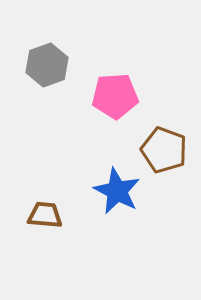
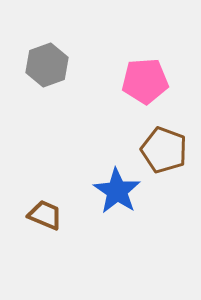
pink pentagon: moved 30 px right, 15 px up
blue star: rotated 6 degrees clockwise
brown trapezoid: rotated 18 degrees clockwise
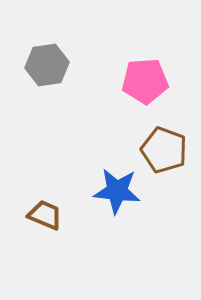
gray hexagon: rotated 12 degrees clockwise
blue star: rotated 27 degrees counterclockwise
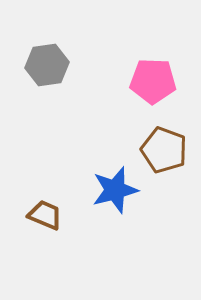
pink pentagon: moved 8 px right; rotated 6 degrees clockwise
blue star: moved 2 px left, 1 px up; rotated 21 degrees counterclockwise
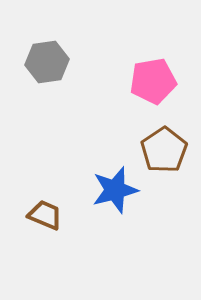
gray hexagon: moved 3 px up
pink pentagon: rotated 12 degrees counterclockwise
brown pentagon: rotated 18 degrees clockwise
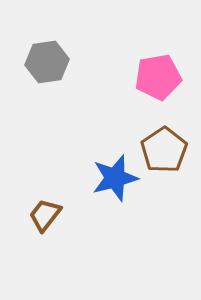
pink pentagon: moved 5 px right, 4 px up
blue star: moved 12 px up
brown trapezoid: rotated 75 degrees counterclockwise
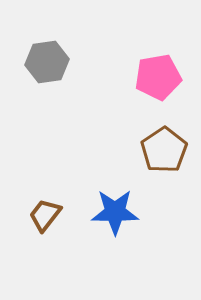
blue star: moved 34 px down; rotated 15 degrees clockwise
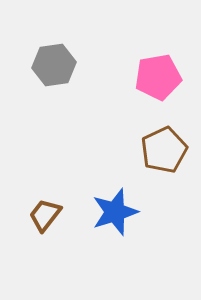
gray hexagon: moved 7 px right, 3 px down
brown pentagon: rotated 9 degrees clockwise
blue star: rotated 18 degrees counterclockwise
